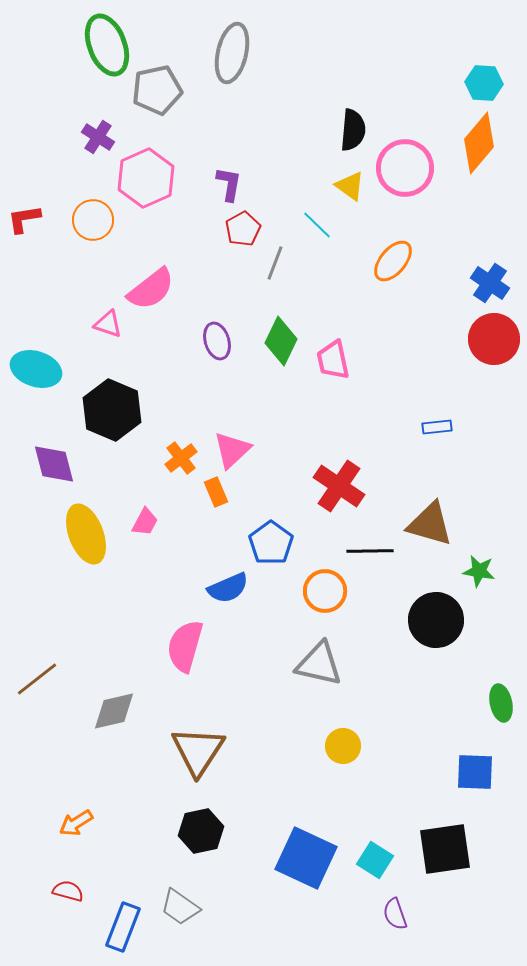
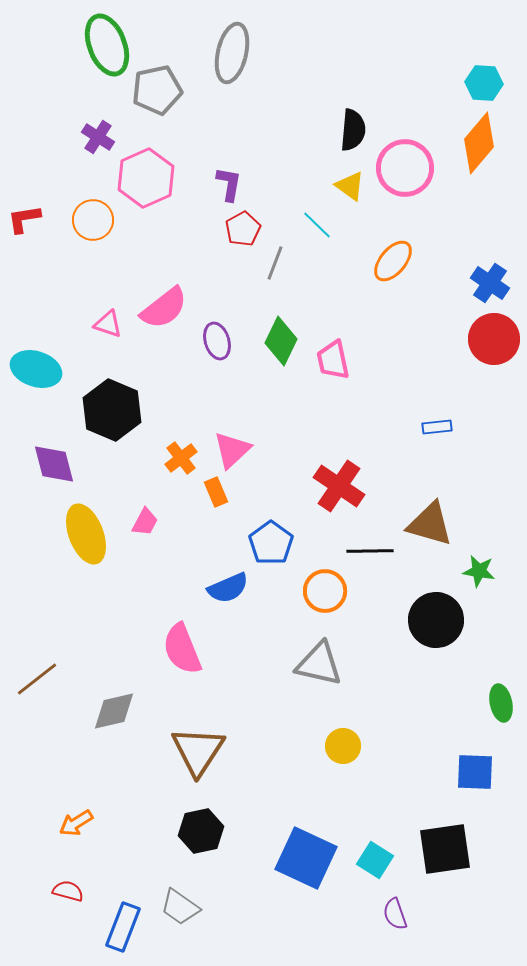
pink semicircle at (151, 289): moved 13 px right, 19 px down
pink semicircle at (185, 646): moved 3 px left, 3 px down; rotated 38 degrees counterclockwise
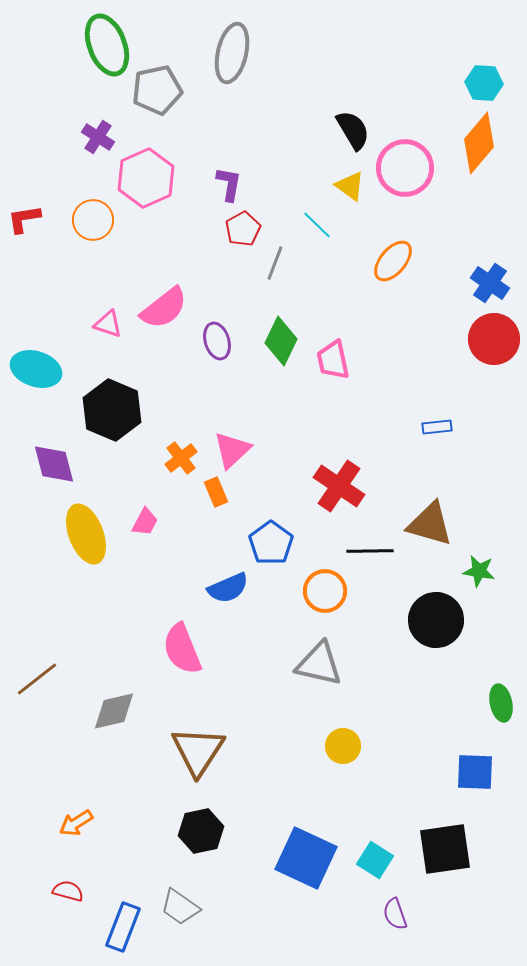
black semicircle at (353, 130): rotated 36 degrees counterclockwise
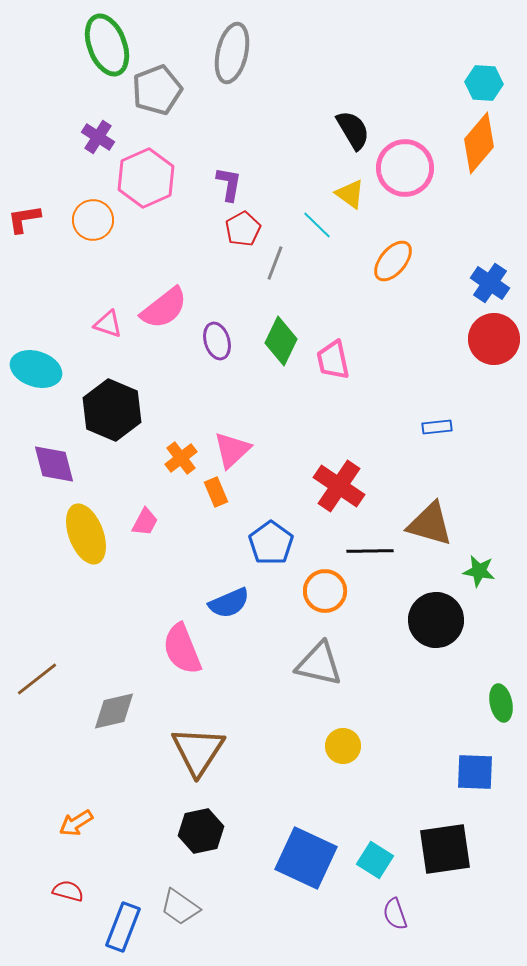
gray pentagon at (157, 90): rotated 9 degrees counterclockwise
yellow triangle at (350, 186): moved 8 px down
blue semicircle at (228, 588): moved 1 px right, 15 px down
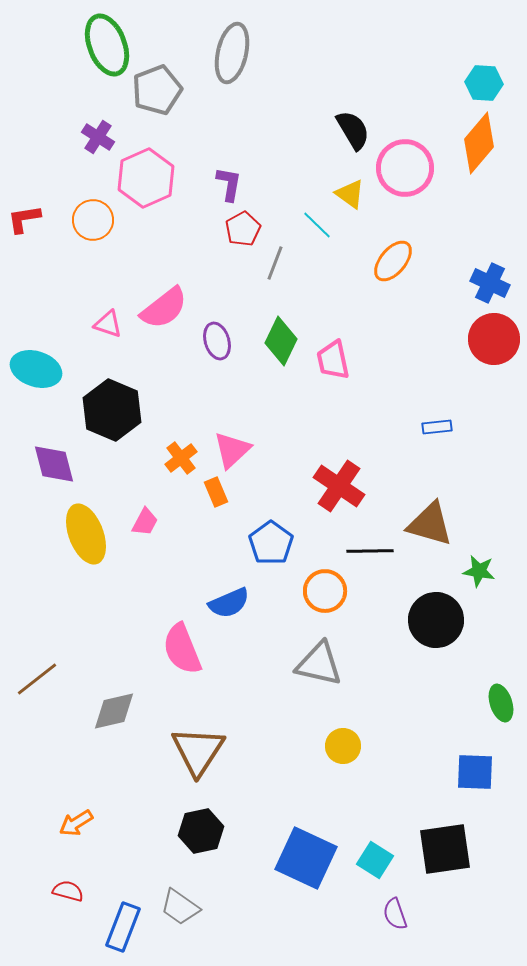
blue cross at (490, 283): rotated 9 degrees counterclockwise
green ellipse at (501, 703): rotated 6 degrees counterclockwise
